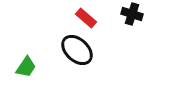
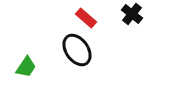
black cross: rotated 20 degrees clockwise
black ellipse: rotated 12 degrees clockwise
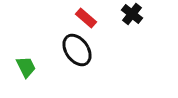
green trapezoid: rotated 60 degrees counterclockwise
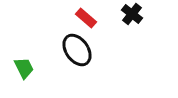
green trapezoid: moved 2 px left, 1 px down
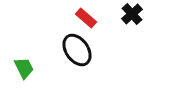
black cross: rotated 10 degrees clockwise
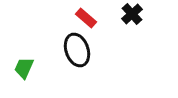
black ellipse: rotated 16 degrees clockwise
green trapezoid: rotated 130 degrees counterclockwise
